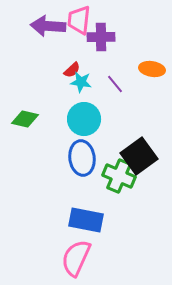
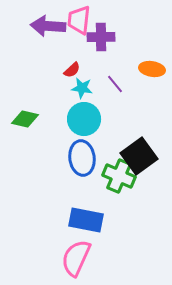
cyan star: moved 1 px right, 6 px down
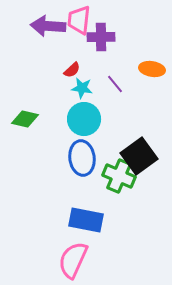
pink semicircle: moved 3 px left, 2 px down
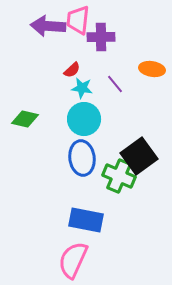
pink trapezoid: moved 1 px left
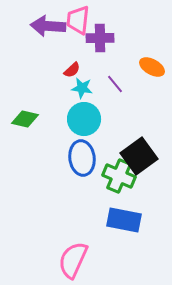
purple cross: moved 1 px left, 1 px down
orange ellipse: moved 2 px up; rotated 20 degrees clockwise
blue rectangle: moved 38 px right
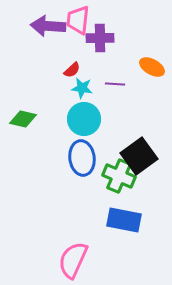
purple line: rotated 48 degrees counterclockwise
green diamond: moved 2 px left
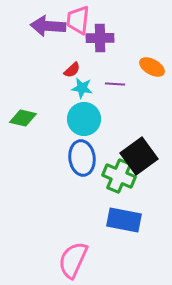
green diamond: moved 1 px up
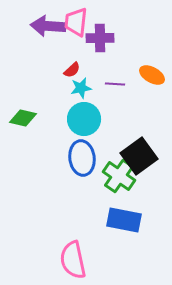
pink trapezoid: moved 2 px left, 2 px down
orange ellipse: moved 8 px down
cyan star: moved 1 px left; rotated 20 degrees counterclockwise
green cross: rotated 12 degrees clockwise
pink semicircle: rotated 36 degrees counterclockwise
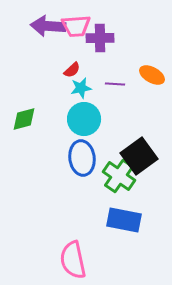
pink trapezoid: moved 4 px down; rotated 100 degrees counterclockwise
green diamond: moved 1 px right, 1 px down; rotated 28 degrees counterclockwise
